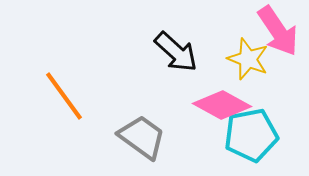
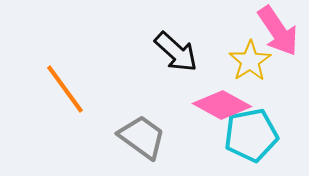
yellow star: moved 2 px right, 2 px down; rotated 18 degrees clockwise
orange line: moved 1 px right, 7 px up
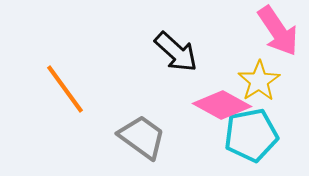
yellow star: moved 9 px right, 20 px down
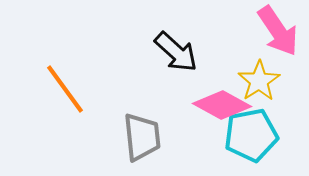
gray trapezoid: rotated 48 degrees clockwise
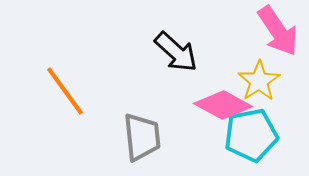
orange line: moved 2 px down
pink diamond: moved 1 px right
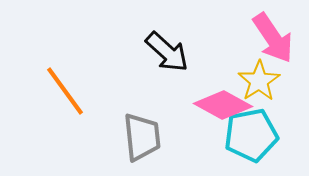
pink arrow: moved 5 px left, 7 px down
black arrow: moved 9 px left
